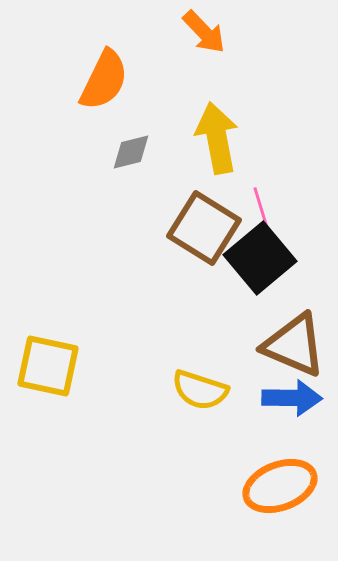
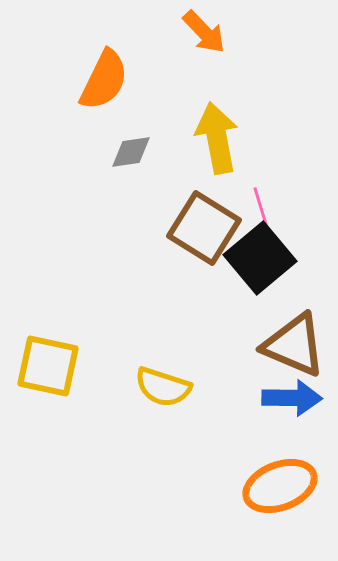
gray diamond: rotated 6 degrees clockwise
yellow semicircle: moved 37 px left, 3 px up
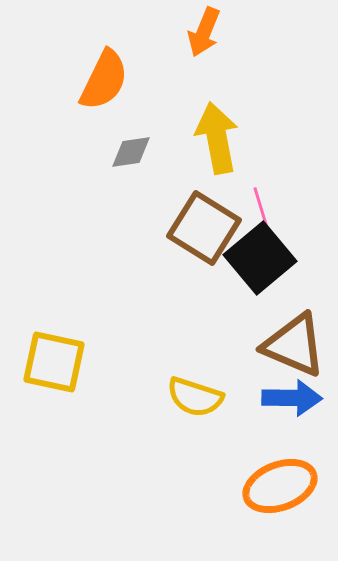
orange arrow: rotated 66 degrees clockwise
yellow square: moved 6 px right, 4 px up
yellow semicircle: moved 32 px right, 10 px down
